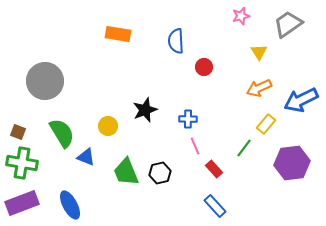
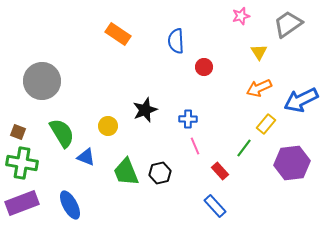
orange rectangle: rotated 25 degrees clockwise
gray circle: moved 3 px left
red rectangle: moved 6 px right, 2 px down
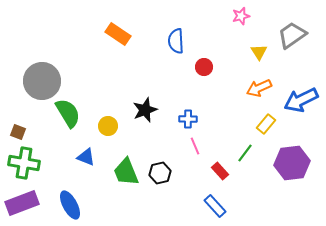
gray trapezoid: moved 4 px right, 11 px down
green semicircle: moved 6 px right, 20 px up
green line: moved 1 px right, 5 px down
green cross: moved 2 px right
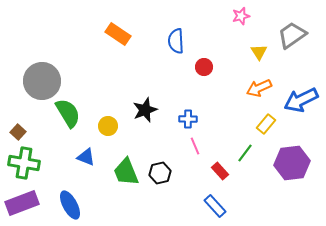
brown square: rotated 21 degrees clockwise
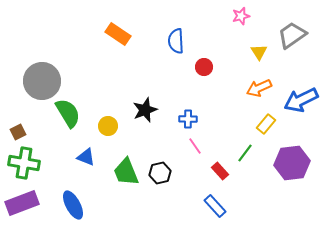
brown square: rotated 21 degrees clockwise
pink line: rotated 12 degrees counterclockwise
blue ellipse: moved 3 px right
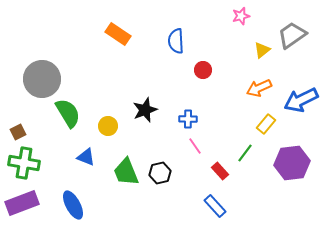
yellow triangle: moved 3 px right, 2 px up; rotated 24 degrees clockwise
red circle: moved 1 px left, 3 px down
gray circle: moved 2 px up
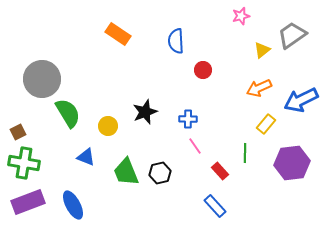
black star: moved 2 px down
green line: rotated 36 degrees counterclockwise
purple rectangle: moved 6 px right, 1 px up
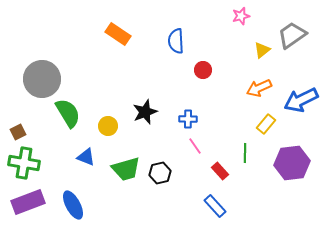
green trapezoid: moved 3 px up; rotated 84 degrees counterclockwise
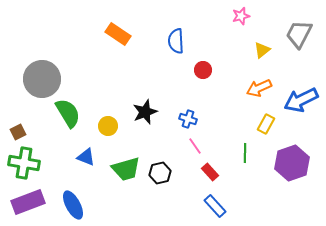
gray trapezoid: moved 7 px right, 1 px up; rotated 28 degrees counterclockwise
blue cross: rotated 18 degrees clockwise
yellow rectangle: rotated 12 degrees counterclockwise
purple hexagon: rotated 12 degrees counterclockwise
red rectangle: moved 10 px left, 1 px down
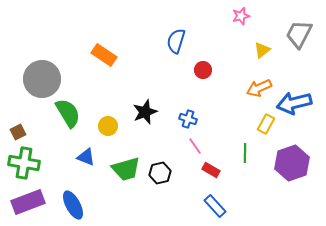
orange rectangle: moved 14 px left, 21 px down
blue semicircle: rotated 20 degrees clockwise
blue arrow: moved 7 px left, 3 px down; rotated 12 degrees clockwise
red rectangle: moved 1 px right, 2 px up; rotated 18 degrees counterclockwise
